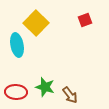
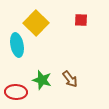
red square: moved 4 px left; rotated 24 degrees clockwise
green star: moved 3 px left, 7 px up
brown arrow: moved 16 px up
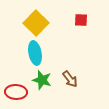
cyan ellipse: moved 18 px right, 8 px down
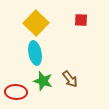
green star: moved 1 px right, 1 px down
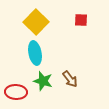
yellow square: moved 1 px up
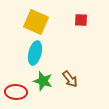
yellow square: rotated 20 degrees counterclockwise
cyan ellipse: rotated 25 degrees clockwise
